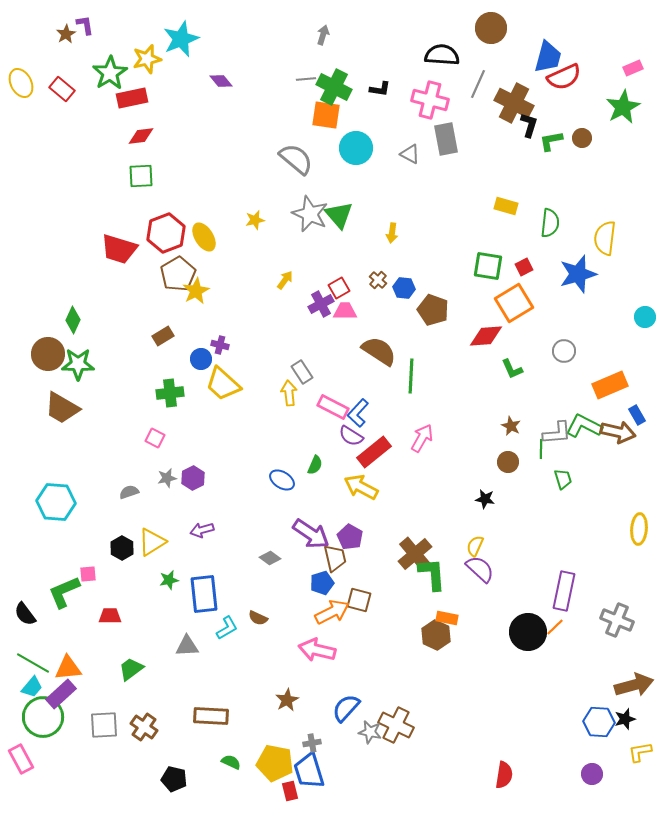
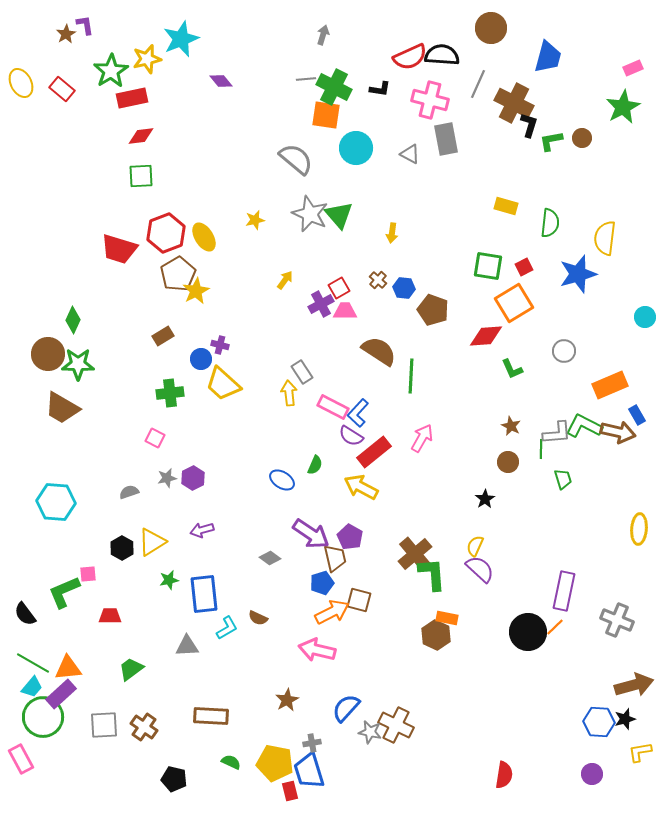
green star at (110, 73): moved 1 px right, 2 px up
red semicircle at (564, 77): moved 154 px left, 20 px up
black star at (485, 499): rotated 30 degrees clockwise
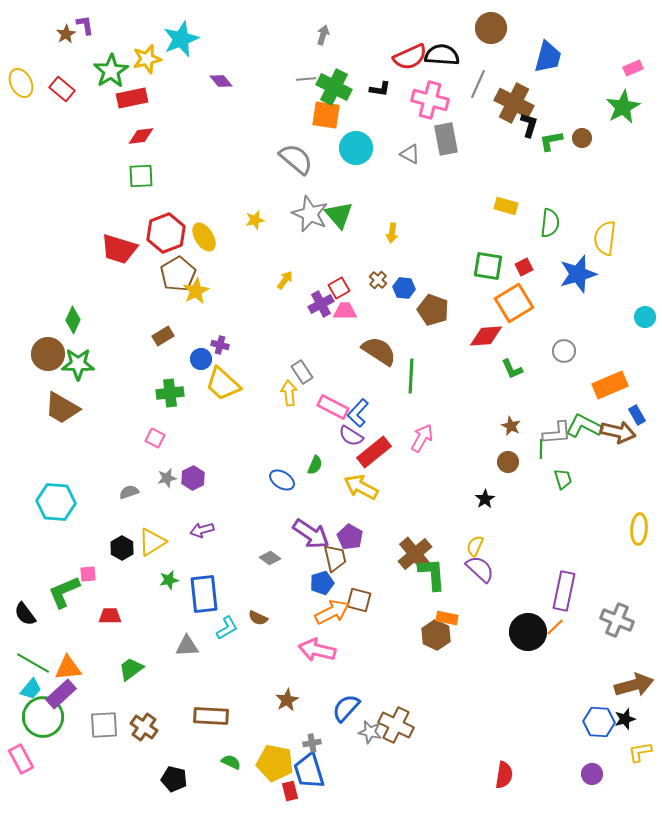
cyan trapezoid at (32, 687): moved 1 px left, 2 px down
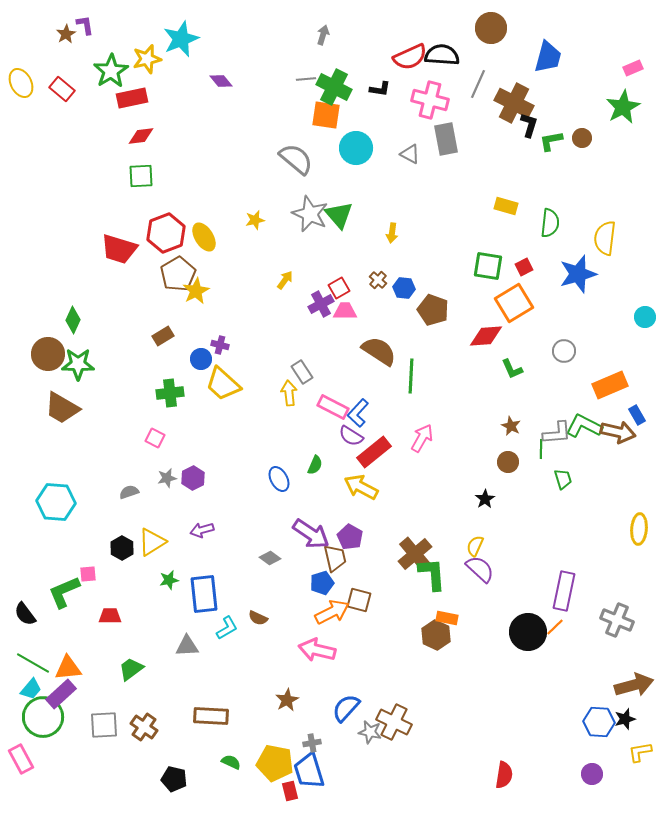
blue ellipse at (282, 480): moved 3 px left, 1 px up; rotated 30 degrees clockwise
brown cross at (396, 725): moved 2 px left, 3 px up
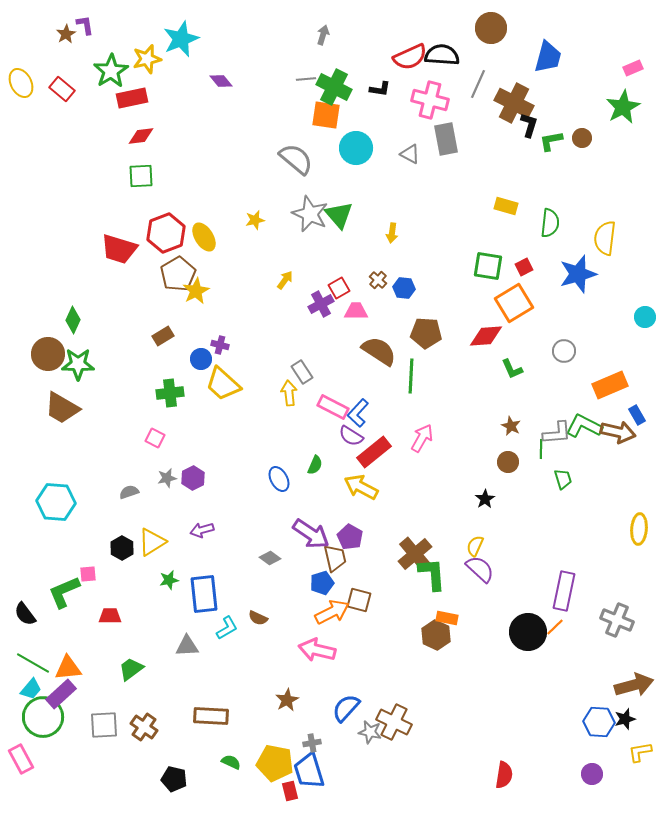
brown pentagon at (433, 310): moved 7 px left, 23 px down; rotated 16 degrees counterclockwise
pink trapezoid at (345, 311): moved 11 px right
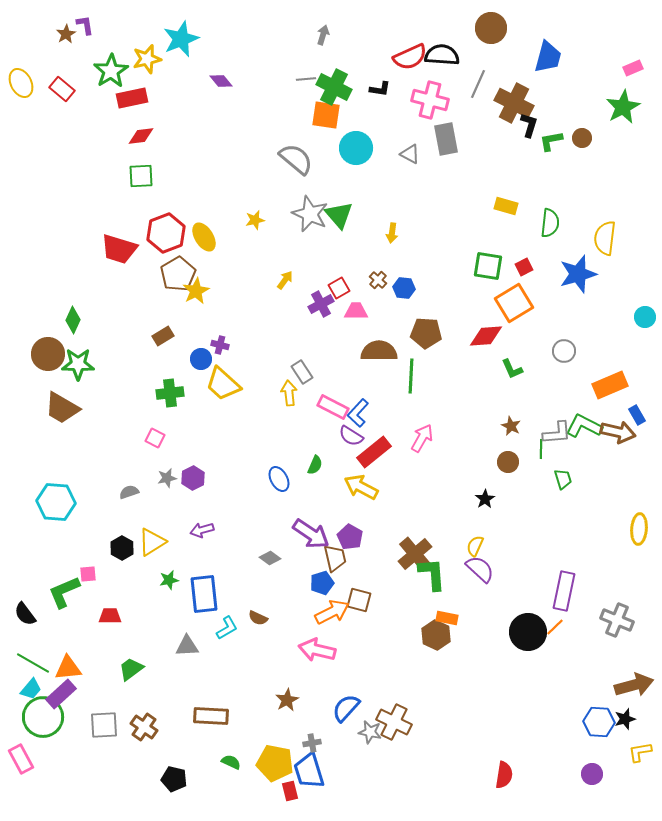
brown semicircle at (379, 351): rotated 33 degrees counterclockwise
